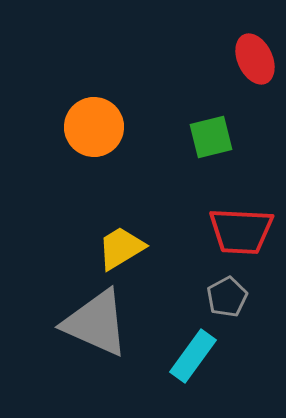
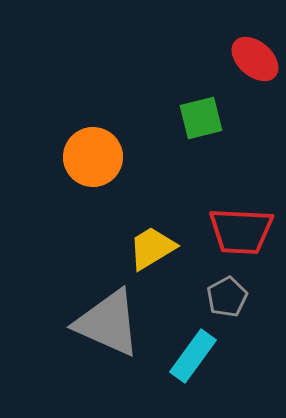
red ellipse: rotated 24 degrees counterclockwise
orange circle: moved 1 px left, 30 px down
green square: moved 10 px left, 19 px up
yellow trapezoid: moved 31 px right
gray triangle: moved 12 px right
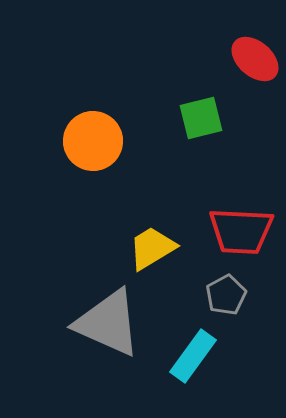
orange circle: moved 16 px up
gray pentagon: moved 1 px left, 2 px up
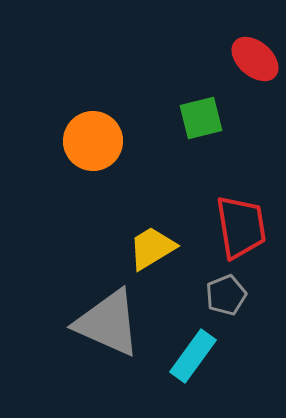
red trapezoid: moved 4 px up; rotated 102 degrees counterclockwise
gray pentagon: rotated 6 degrees clockwise
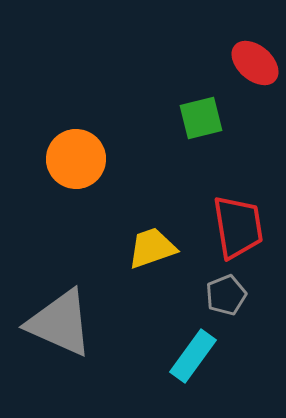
red ellipse: moved 4 px down
orange circle: moved 17 px left, 18 px down
red trapezoid: moved 3 px left
yellow trapezoid: rotated 12 degrees clockwise
gray triangle: moved 48 px left
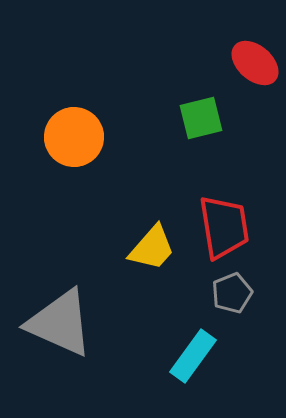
orange circle: moved 2 px left, 22 px up
red trapezoid: moved 14 px left
yellow trapezoid: rotated 150 degrees clockwise
gray pentagon: moved 6 px right, 2 px up
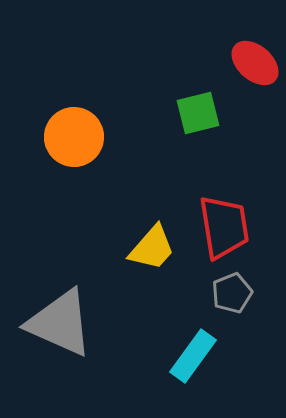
green square: moved 3 px left, 5 px up
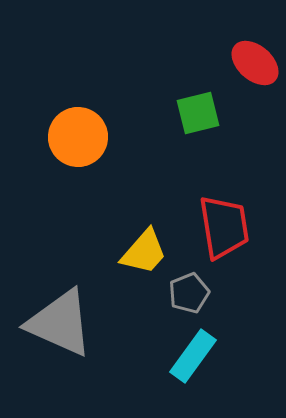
orange circle: moved 4 px right
yellow trapezoid: moved 8 px left, 4 px down
gray pentagon: moved 43 px left
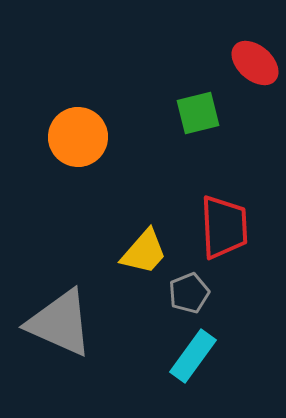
red trapezoid: rotated 6 degrees clockwise
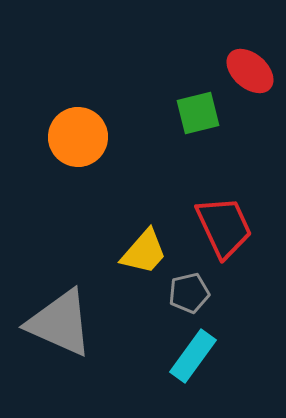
red ellipse: moved 5 px left, 8 px down
red trapezoid: rotated 22 degrees counterclockwise
gray pentagon: rotated 9 degrees clockwise
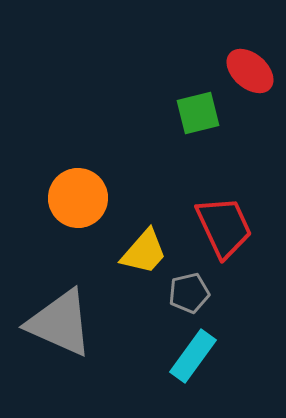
orange circle: moved 61 px down
